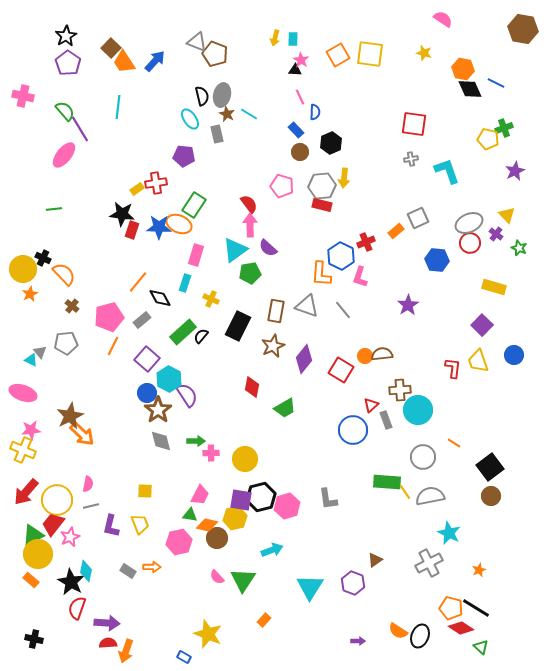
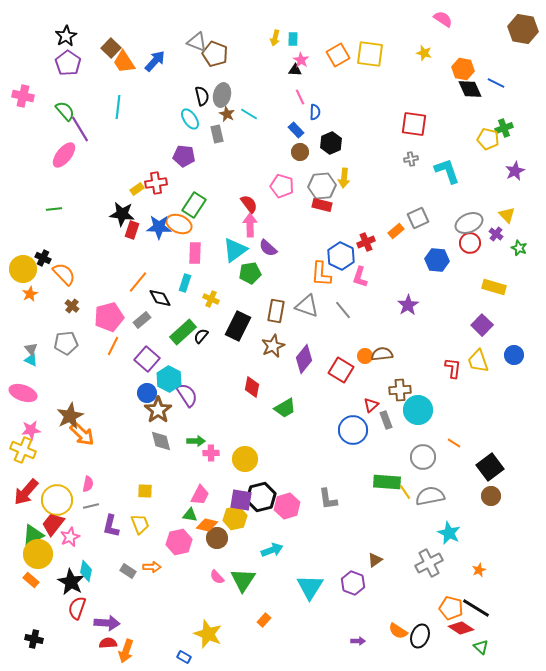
pink rectangle at (196, 255): moved 1 px left, 2 px up; rotated 15 degrees counterclockwise
gray triangle at (40, 352): moved 9 px left, 3 px up
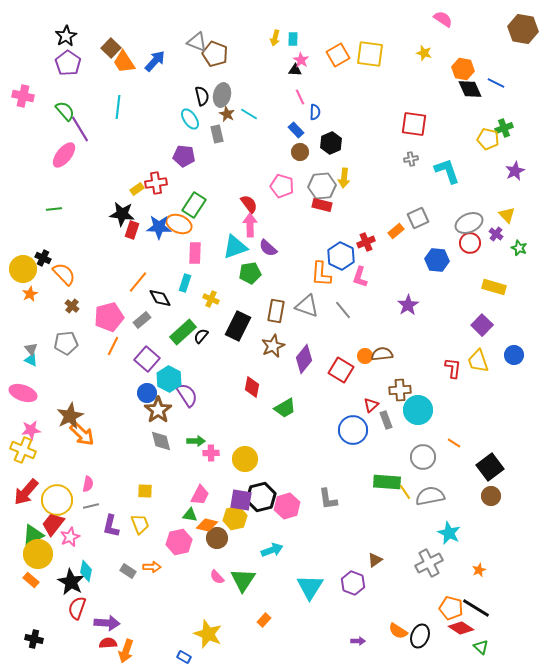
cyan triangle at (235, 250): moved 3 px up; rotated 16 degrees clockwise
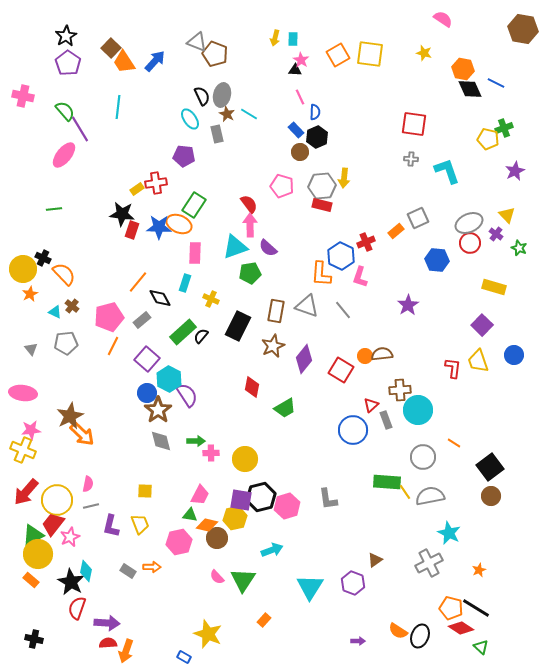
black semicircle at (202, 96): rotated 12 degrees counterclockwise
black hexagon at (331, 143): moved 14 px left, 6 px up
gray cross at (411, 159): rotated 16 degrees clockwise
cyan triangle at (31, 360): moved 24 px right, 48 px up
pink ellipse at (23, 393): rotated 12 degrees counterclockwise
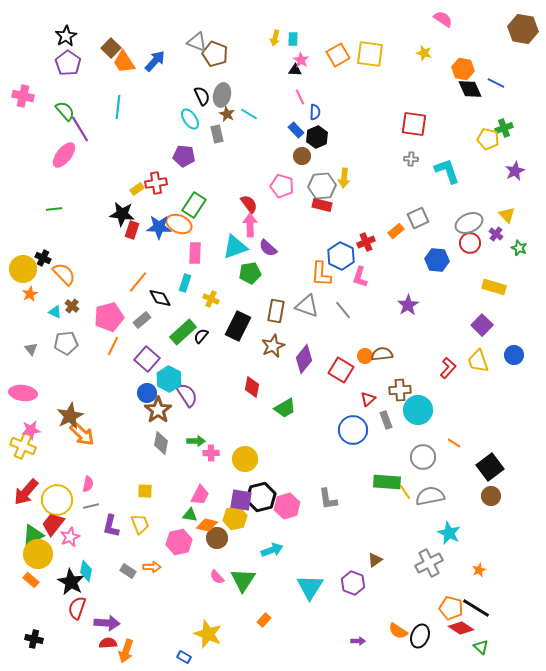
brown circle at (300, 152): moved 2 px right, 4 px down
red L-shape at (453, 368): moved 5 px left; rotated 35 degrees clockwise
red triangle at (371, 405): moved 3 px left, 6 px up
gray diamond at (161, 441): moved 2 px down; rotated 25 degrees clockwise
yellow cross at (23, 450): moved 4 px up
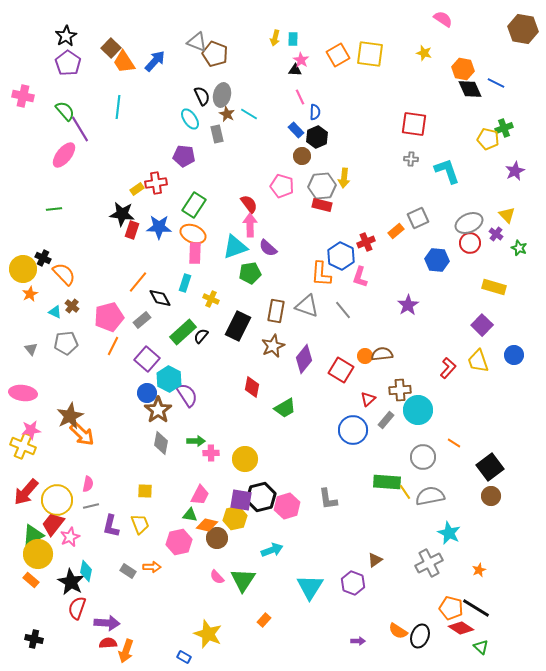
orange ellipse at (179, 224): moved 14 px right, 10 px down
gray rectangle at (386, 420): rotated 60 degrees clockwise
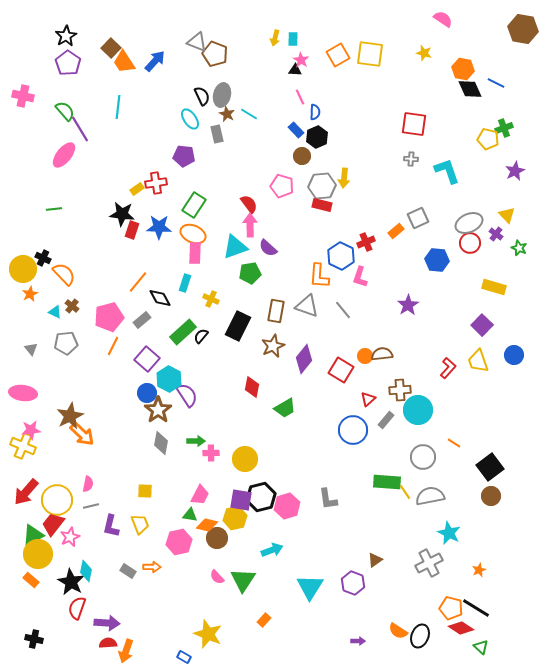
orange L-shape at (321, 274): moved 2 px left, 2 px down
